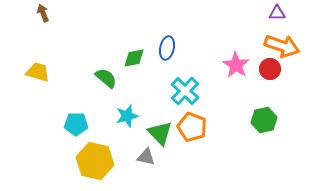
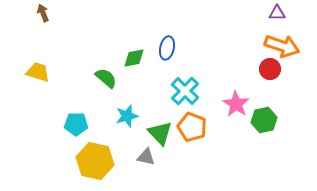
pink star: moved 39 px down
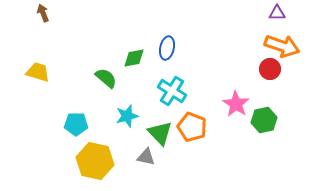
cyan cross: moved 13 px left; rotated 12 degrees counterclockwise
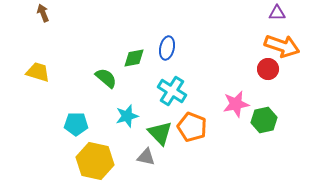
red circle: moved 2 px left
pink star: rotated 28 degrees clockwise
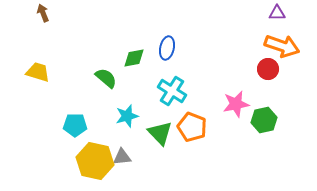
cyan pentagon: moved 1 px left, 1 px down
gray triangle: moved 24 px left; rotated 18 degrees counterclockwise
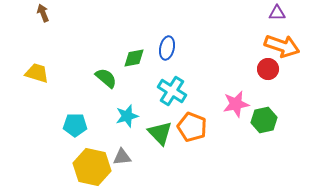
yellow trapezoid: moved 1 px left, 1 px down
yellow hexagon: moved 3 px left, 6 px down
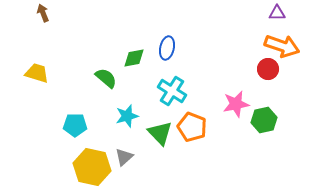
gray triangle: moved 2 px right; rotated 36 degrees counterclockwise
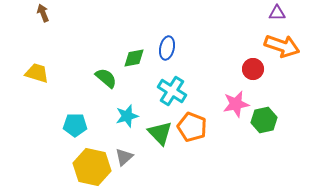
red circle: moved 15 px left
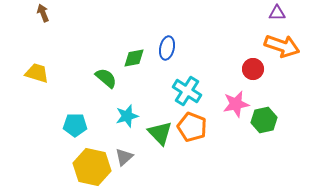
cyan cross: moved 15 px right
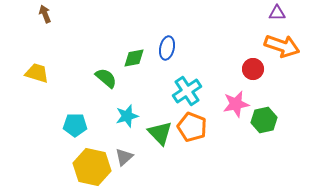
brown arrow: moved 2 px right, 1 px down
cyan cross: rotated 24 degrees clockwise
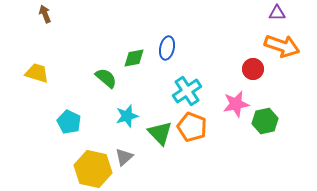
green hexagon: moved 1 px right, 1 px down
cyan pentagon: moved 6 px left, 3 px up; rotated 25 degrees clockwise
yellow hexagon: moved 1 px right, 2 px down
